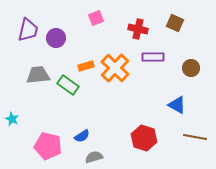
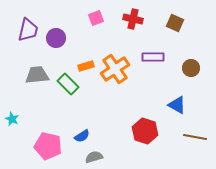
red cross: moved 5 px left, 10 px up
orange cross: moved 1 px down; rotated 12 degrees clockwise
gray trapezoid: moved 1 px left
green rectangle: moved 1 px up; rotated 10 degrees clockwise
red hexagon: moved 1 px right, 7 px up
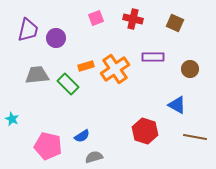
brown circle: moved 1 px left, 1 px down
